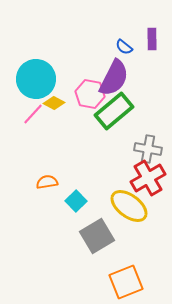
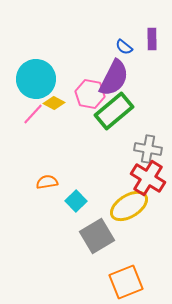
red cross: rotated 28 degrees counterclockwise
yellow ellipse: rotated 69 degrees counterclockwise
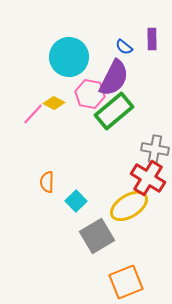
cyan circle: moved 33 px right, 22 px up
gray cross: moved 7 px right
orange semicircle: rotated 80 degrees counterclockwise
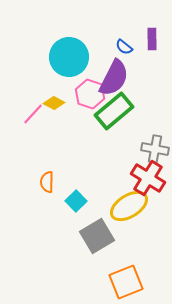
pink hexagon: rotated 8 degrees clockwise
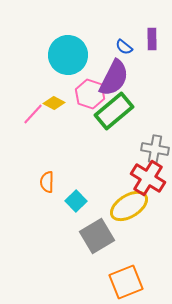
cyan circle: moved 1 px left, 2 px up
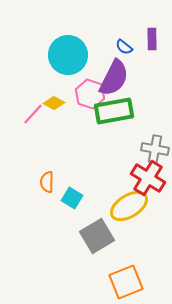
green rectangle: rotated 30 degrees clockwise
cyan square: moved 4 px left, 3 px up; rotated 15 degrees counterclockwise
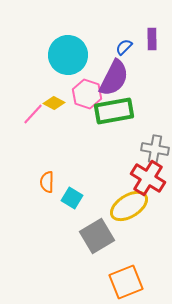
blue semicircle: rotated 96 degrees clockwise
pink hexagon: moved 3 px left
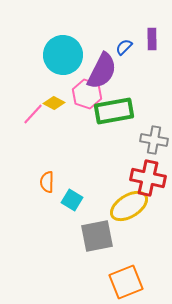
cyan circle: moved 5 px left
purple semicircle: moved 12 px left, 7 px up
gray cross: moved 1 px left, 9 px up
red cross: rotated 20 degrees counterclockwise
cyan square: moved 2 px down
gray square: rotated 20 degrees clockwise
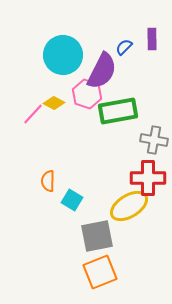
green rectangle: moved 4 px right
red cross: rotated 12 degrees counterclockwise
orange semicircle: moved 1 px right, 1 px up
orange square: moved 26 px left, 10 px up
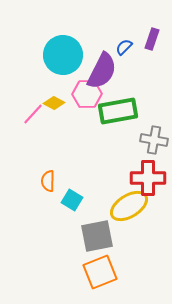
purple rectangle: rotated 20 degrees clockwise
pink hexagon: rotated 20 degrees counterclockwise
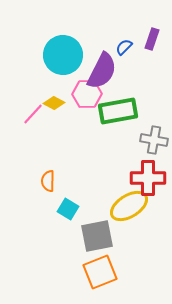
cyan square: moved 4 px left, 9 px down
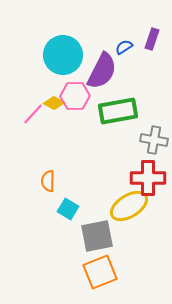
blue semicircle: rotated 12 degrees clockwise
pink hexagon: moved 12 px left, 2 px down
